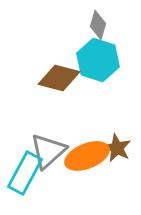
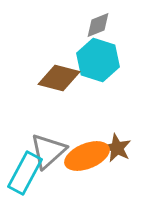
gray diamond: rotated 52 degrees clockwise
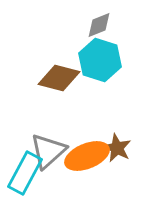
gray diamond: moved 1 px right
cyan hexagon: moved 2 px right
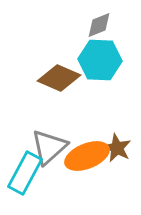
cyan hexagon: rotated 15 degrees counterclockwise
brown diamond: rotated 9 degrees clockwise
gray triangle: moved 1 px right, 4 px up
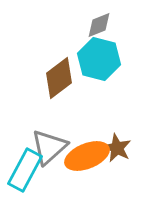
cyan hexagon: moved 1 px left, 1 px up; rotated 12 degrees clockwise
brown diamond: rotated 60 degrees counterclockwise
cyan rectangle: moved 3 px up
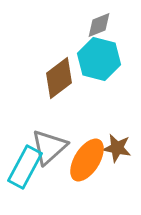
brown star: rotated 16 degrees counterclockwise
orange ellipse: moved 4 px down; rotated 36 degrees counterclockwise
cyan rectangle: moved 3 px up
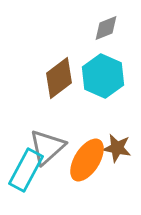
gray diamond: moved 7 px right, 3 px down
cyan hexagon: moved 4 px right, 17 px down; rotated 9 degrees clockwise
gray triangle: moved 2 px left
cyan rectangle: moved 1 px right, 3 px down
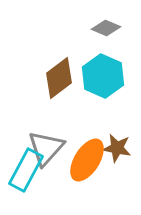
gray diamond: rotated 44 degrees clockwise
gray triangle: moved 1 px left, 1 px down; rotated 6 degrees counterclockwise
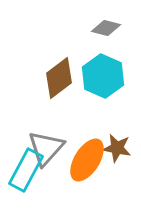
gray diamond: rotated 8 degrees counterclockwise
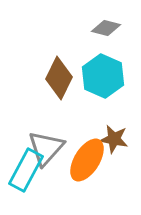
brown diamond: rotated 27 degrees counterclockwise
brown star: moved 3 px left, 9 px up
